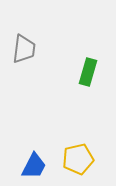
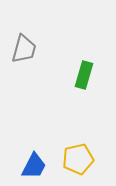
gray trapezoid: rotated 8 degrees clockwise
green rectangle: moved 4 px left, 3 px down
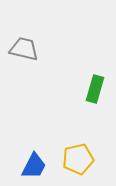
gray trapezoid: rotated 92 degrees counterclockwise
green rectangle: moved 11 px right, 14 px down
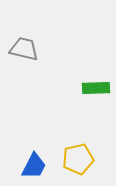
green rectangle: moved 1 px right, 1 px up; rotated 72 degrees clockwise
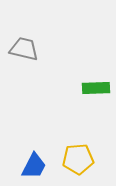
yellow pentagon: rotated 8 degrees clockwise
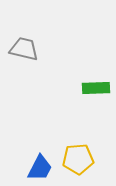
blue trapezoid: moved 6 px right, 2 px down
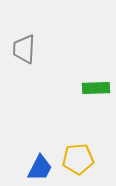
gray trapezoid: rotated 100 degrees counterclockwise
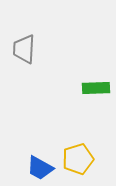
yellow pentagon: rotated 12 degrees counterclockwise
blue trapezoid: rotated 92 degrees clockwise
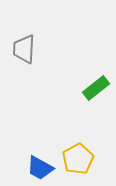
green rectangle: rotated 36 degrees counterclockwise
yellow pentagon: rotated 12 degrees counterclockwise
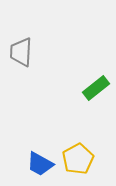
gray trapezoid: moved 3 px left, 3 px down
blue trapezoid: moved 4 px up
